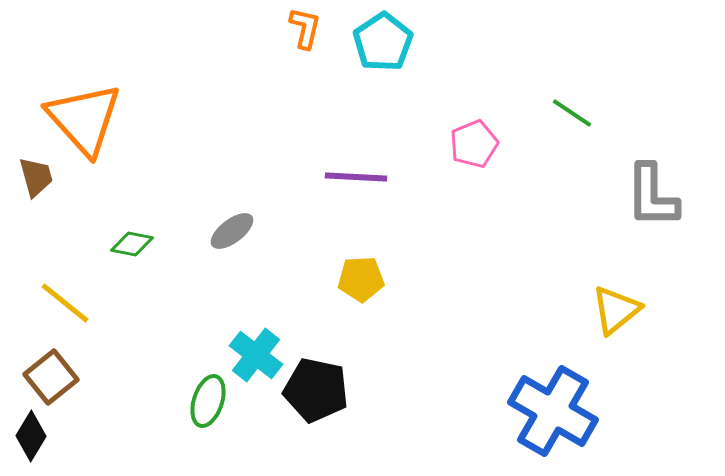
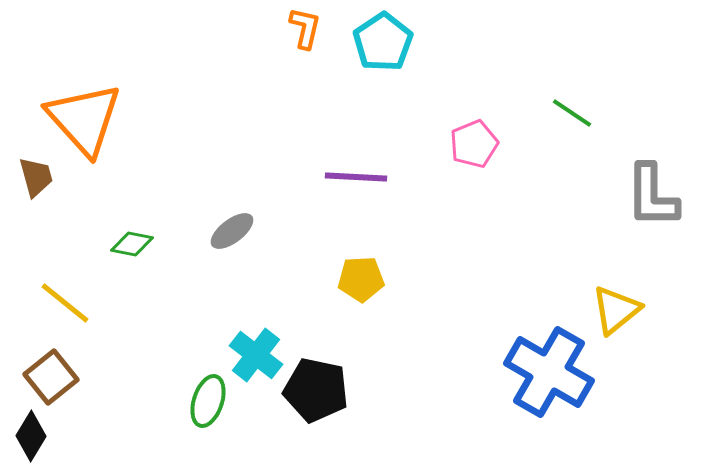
blue cross: moved 4 px left, 39 px up
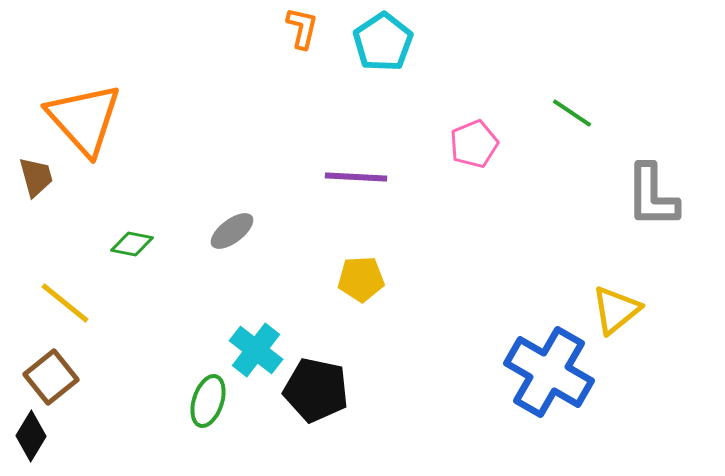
orange L-shape: moved 3 px left
cyan cross: moved 5 px up
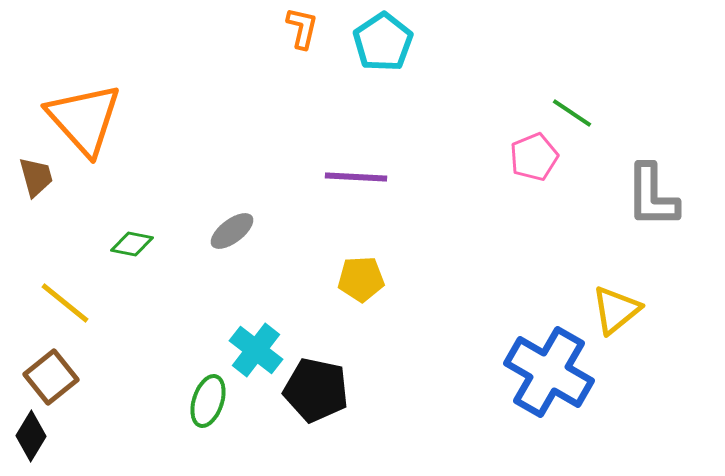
pink pentagon: moved 60 px right, 13 px down
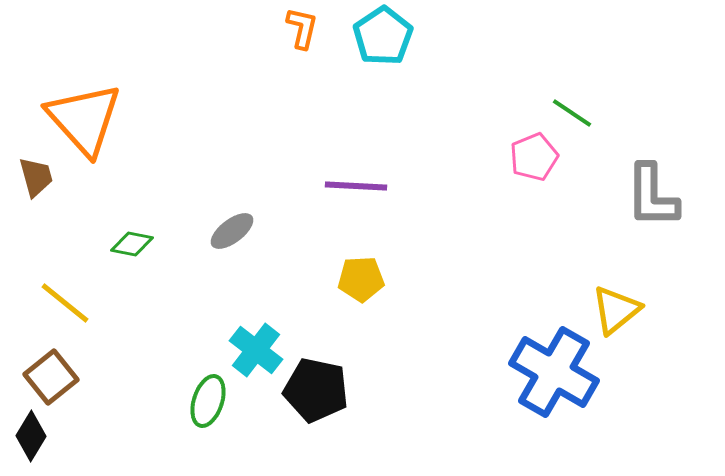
cyan pentagon: moved 6 px up
purple line: moved 9 px down
blue cross: moved 5 px right
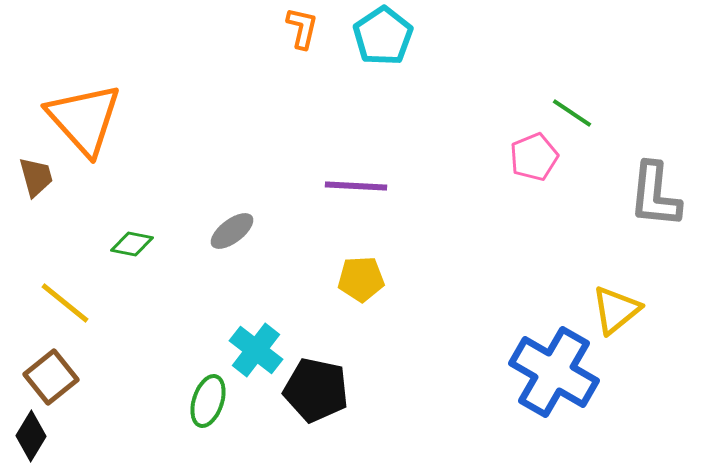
gray L-shape: moved 3 px right, 1 px up; rotated 6 degrees clockwise
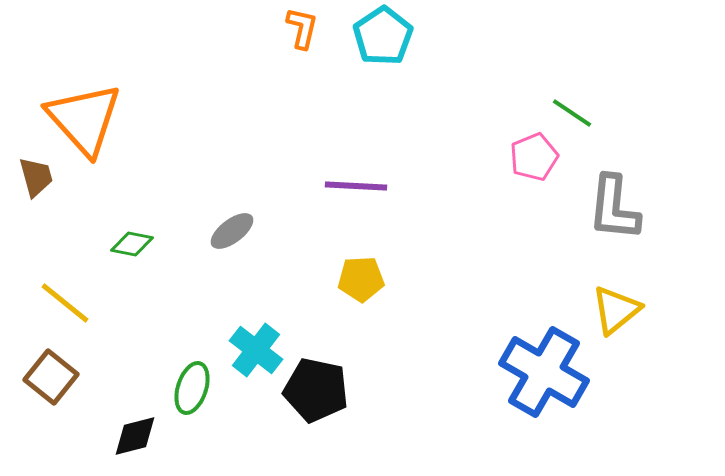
gray L-shape: moved 41 px left, 13 px down
blue cross: moved 10 px left
brown square: rotated 12 degrees counterclockwise
green ellipse: moved 16 px left, 13 px up
black diamond: moved 104 px right; rotated 45 degrees clockwise
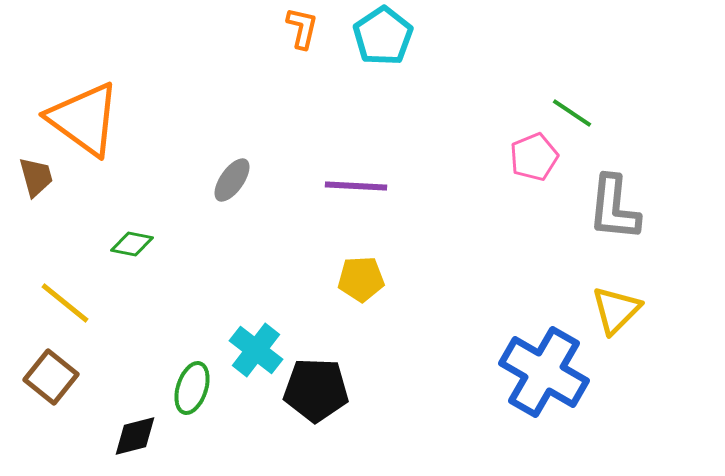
orange triangle: rotated 12 degrees counterclockwise
gray ellipse: moved 51 px up; rotated 18 degrees counterclockwise
yellow triangle: rotated 6 degrees counterclockwise
black pentagon: rotated 10 degrees counterclockwise
